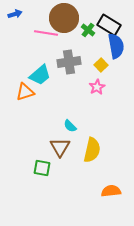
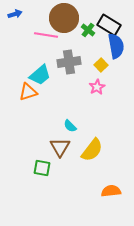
pink line: moved 2 px down
orange triangle: moved 3 px right
yellow semicircle: rotated 25 degrees clockwise
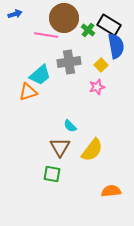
pink star: rotated 14 degrees clockwise
green square: moved 10 px right, 6 px down
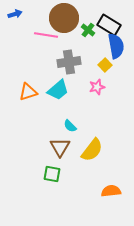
yellow square: moved 4 px right
cyan trapezoid: moved 18 px right, 15 px down
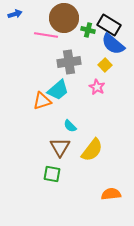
green cross: rotated 24 degrees counterclockwise
blue semicircle: moved 3 px left, 2 px up; rotated 140 degrees clockwise
pink star: rotated 28 degrees counterclockwise
orange triangle: moved 14 px right, 9 px down
orange semicircle: moved 3 px down
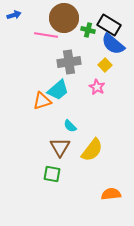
blue arrow: moved 1 px left, 1 px down
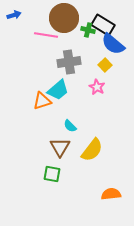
black rectangle: moved 6 px left
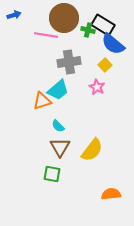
cyan semicircle: moved 12 px left
